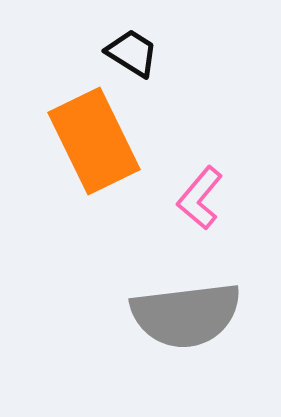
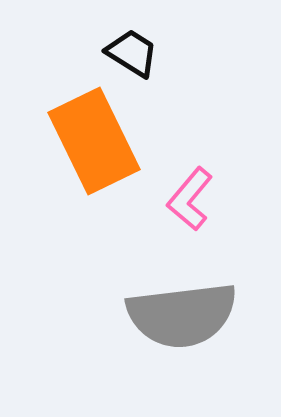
pink L-shape: moved 10 px left, 1 px down
gray semicircle: moved 4 px left
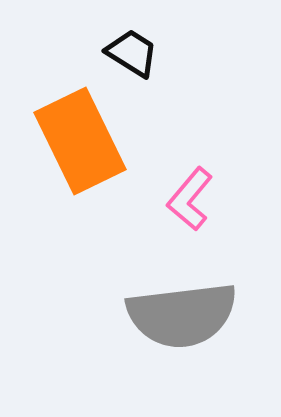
orange rectangle: moved 14 px left
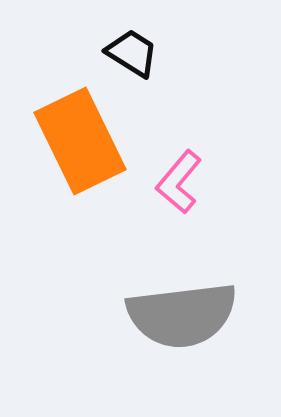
pink L-shape: moved 11 px left, 17 px up
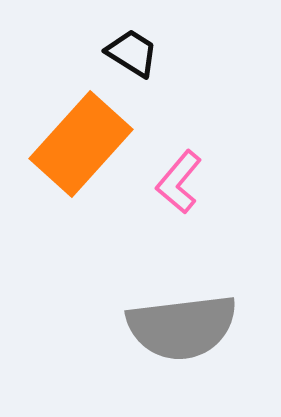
orange rectangle: moved 1 px right, 3 px down; rotated 68 degrees clockwise
gray semicircle: moved 12 px down
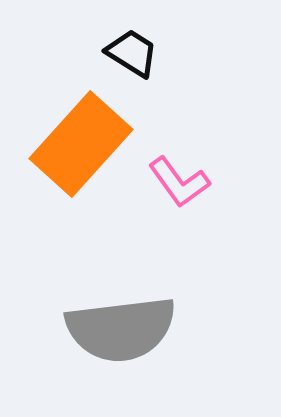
pink L-shape: rotated 76 degrees counterclockwise
gray semicircle: moved 61 px left, 2 px down
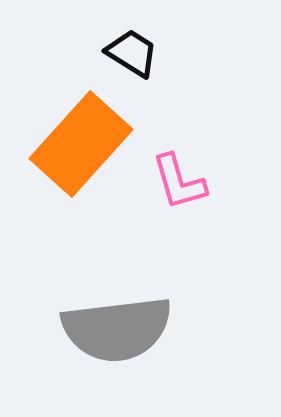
pink L-shape: rotated 20 degrees clockwise
gray semicircle: moved 4 px left
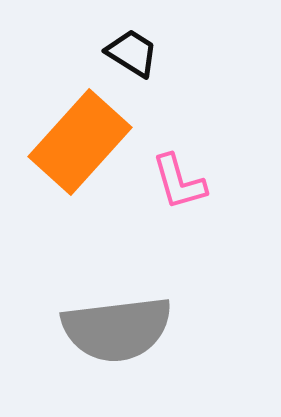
orange rectangle: moved 1 px left, 2 px up
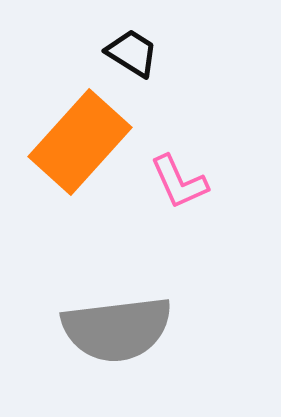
pink L-shape: rotated 8 degrees counterclockwise
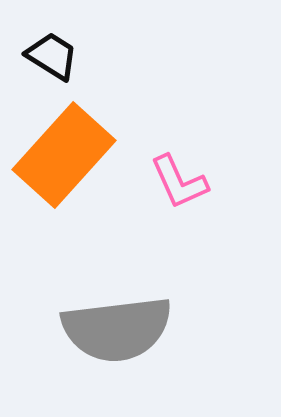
black trapezoid: moved 80 px left, 3 px down
orange rectangle: moved 16 px left, 13 px down
